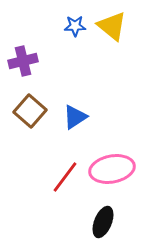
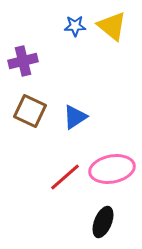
brown square: rotated 16 degrees counterclockwise
red line: rotated 12 degrees clockwise
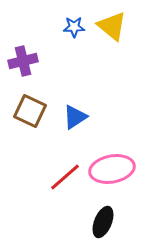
blue star: moved 1 px left, 1 px down
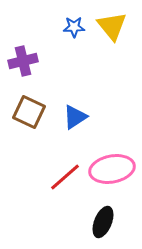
yellow triangle: rotated 12 degrees clockwise
brown square: moved 1 px left, 1 px down
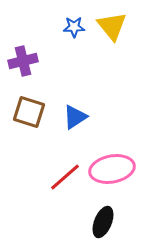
brown square: rotated 8 degrees counterclockwise
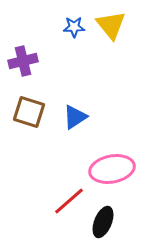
yellow triangle: moved 1 px left, 1 px up
red line: moved 4 px right, 24 px down
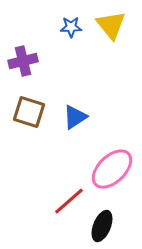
blue star: moved 3 px left
pink ellipse: rotated 33 degrees counterclockwise
black ellipse: moved 1 px left, 4 px down
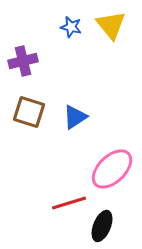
blue star: rotated 15 degrees clockwise
red line: moved 2 px down; rotated 24 degrees clockwise
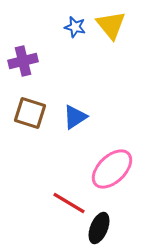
blue star: moved 4 px right
brown square: moved 1 px right, 1 px down
red line: rotated 48 degrees clockwise
black ellipse: moved 3 px left, 2 px down
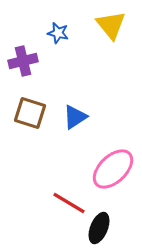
blue star: moved 17 px left, 6 px down
pink ellipse: moved 1 px right
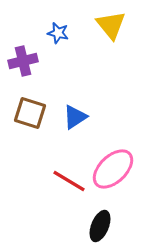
red line: moved 22 px up
black ellipse: moved 1 px right, 2 px up
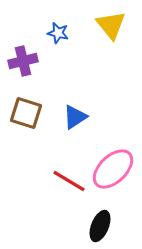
brown square: moved 4 px left
